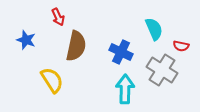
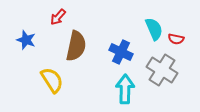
red arrow: rotated 66 degrees clockwise
red semicircle: moved 5 px left, 7 px up
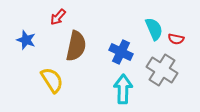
cyan arrow: moved 2 px left
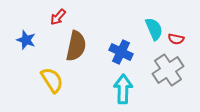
gray cross: moved 6 px right; rotated 24 degrees clockwise
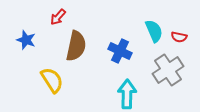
cyan semicircle: moved 2 px down
red semicircle: moved 3 px right, 2 px up
blue cross: moved 1 px left, 1 px up
cyan arrow: moved 4 px right, 5 px down
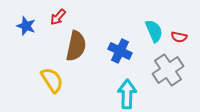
blue star: moved 14 px up
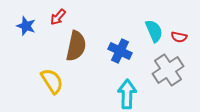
yellow semicircle: moved 1 px down
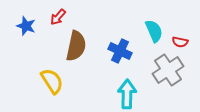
red semicircle: moved 1 px right, 5 px down
